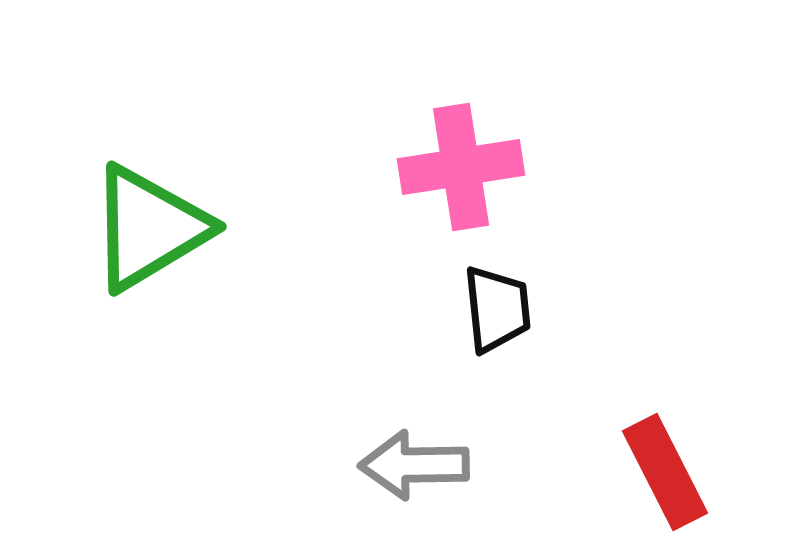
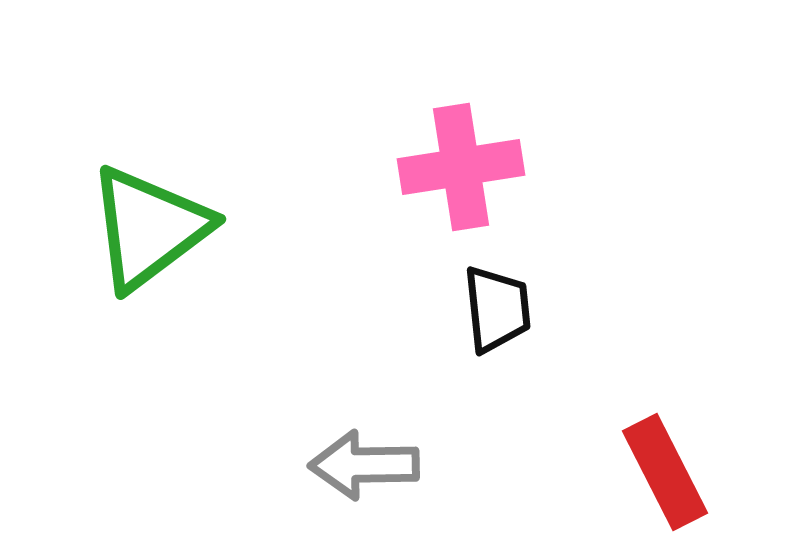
green triangle: rotated 6 degrees counterclockwise
gray arrow: moved 50 px left
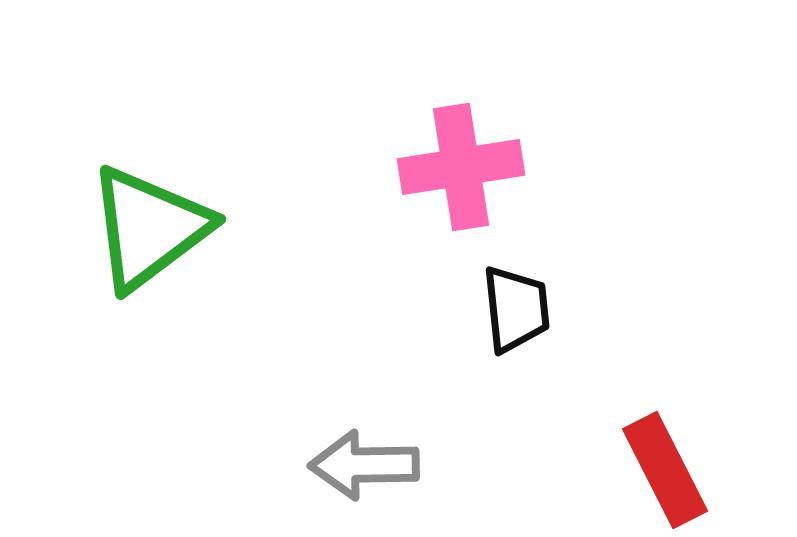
black trapezoid: moved 19 px right
red rectangle: moved 2 px up
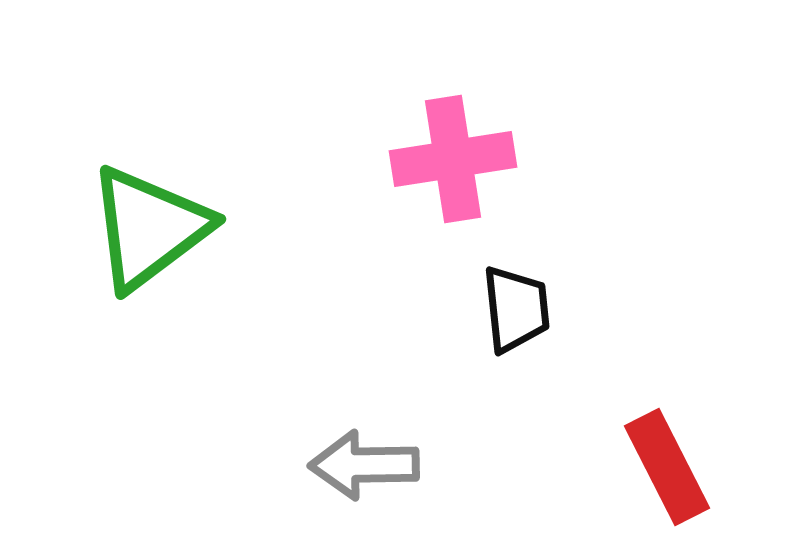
pink cross: moved 8 px left, 8 px up
red rectangle: moved 2 px right, 3 px up
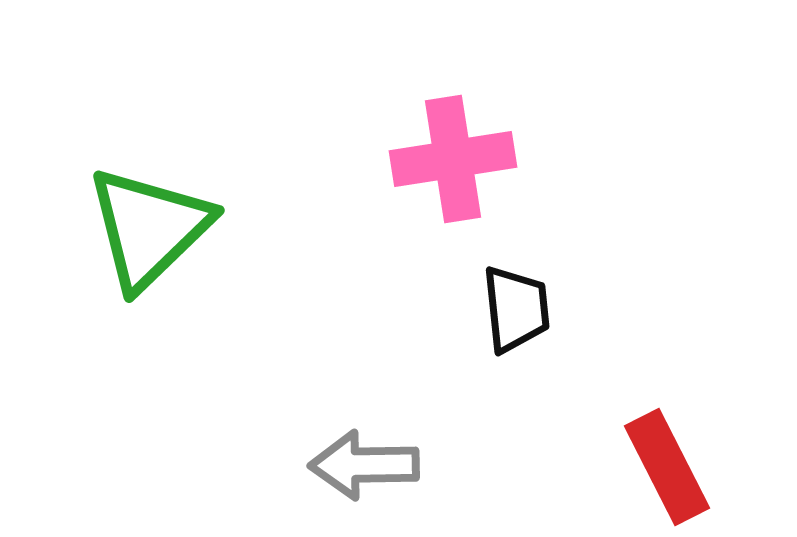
green triangle: rotated 7 degrees counterclockwise
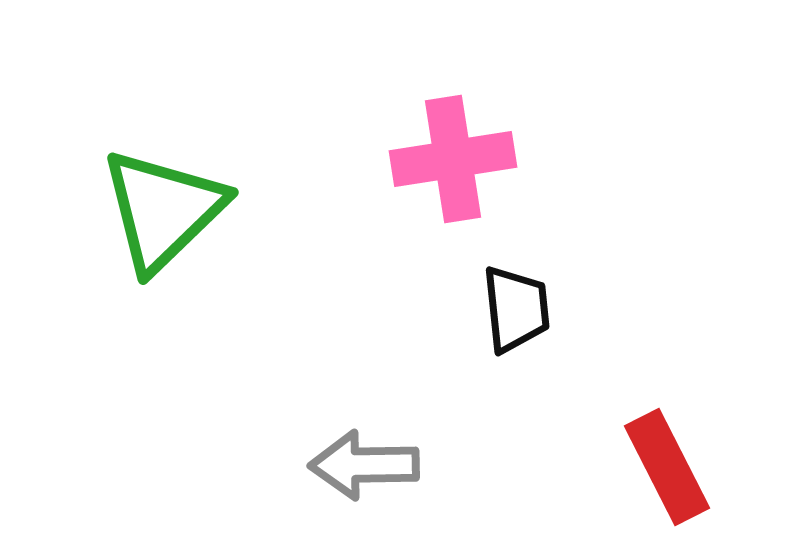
green triangle: moved 14 px right, 18 px up
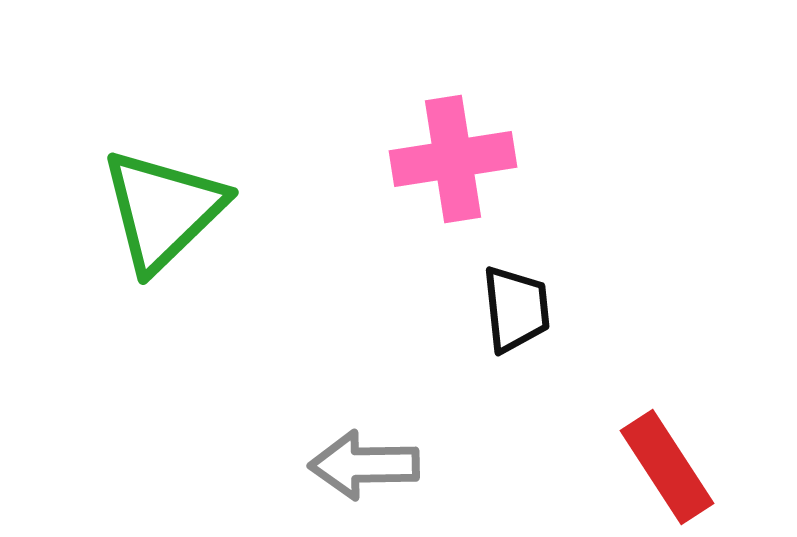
red rectangle: rotated 6 degrees counterclockwise
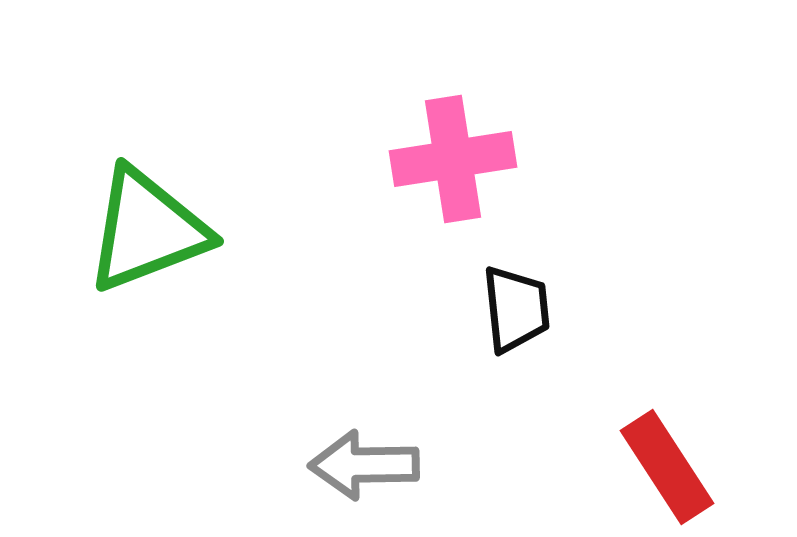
green triangle: moved 16 px left, 20 px down; rotated 23 degrees clockwise
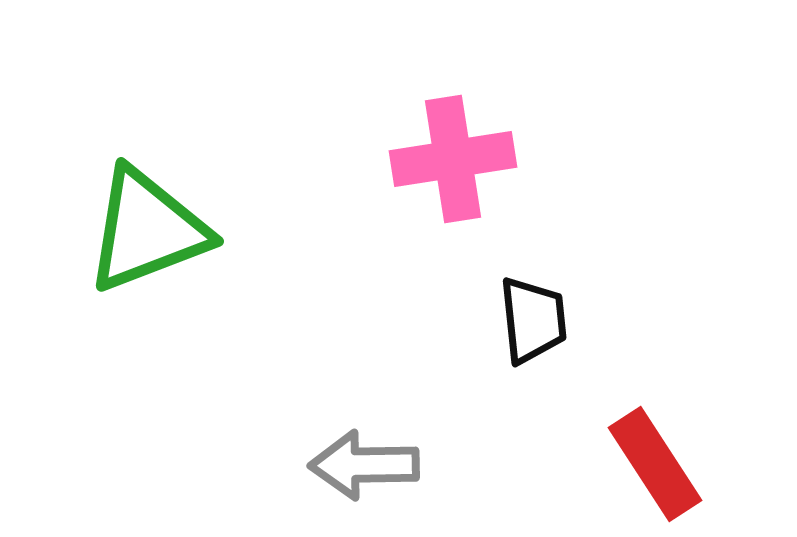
black trapezoid: moved 17 px right, 11 px down
red rectangle: moved 12 px left, 3 px up
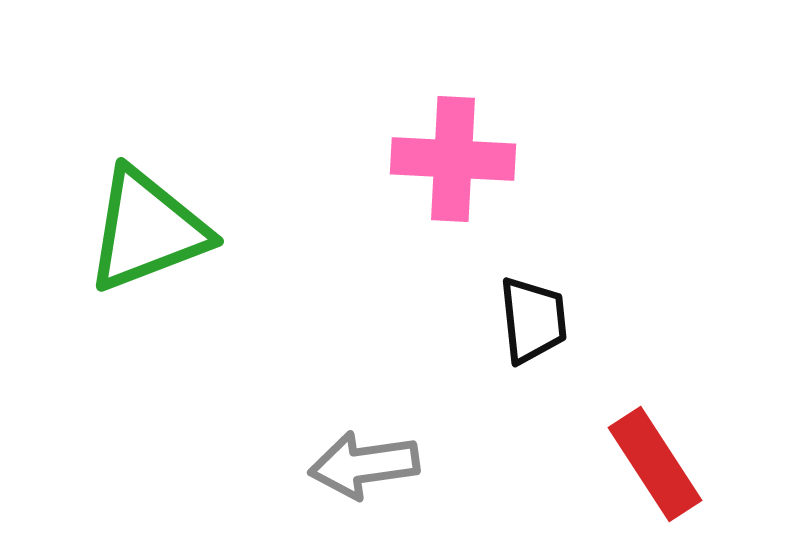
pink cross: rotated 12 degrees clockwise
gray arrow: rotated 7 degrees counterclockwise
